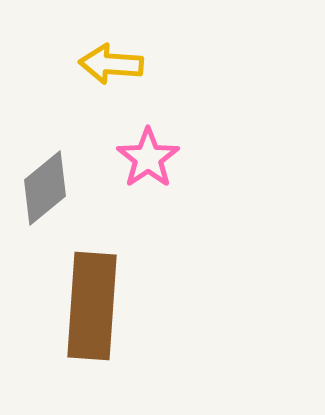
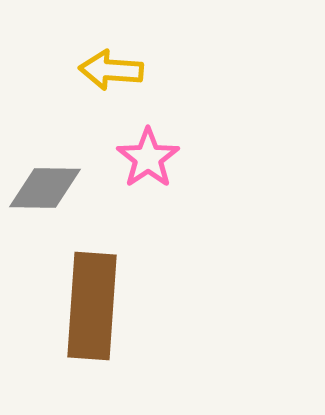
yellow arrow: moved 6 px down
gray diamond: rotated 40 degrees clockwise
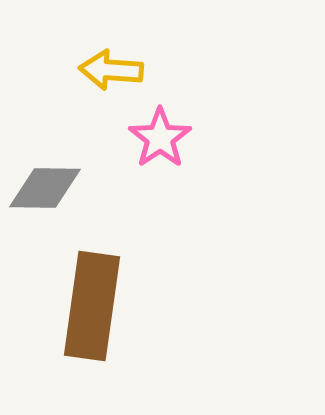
pink star: moved 12 px right, 20 px up
brown rectangle: rotated 4 degrees clockwise
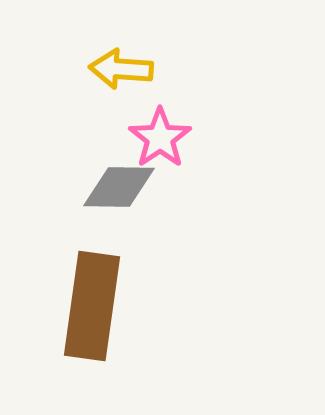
yellow arrow: moved 10 px right, 1 px up
gray diamond: moved 74 px right, 1 px up
